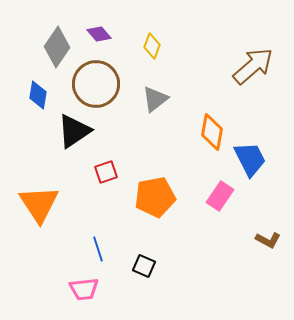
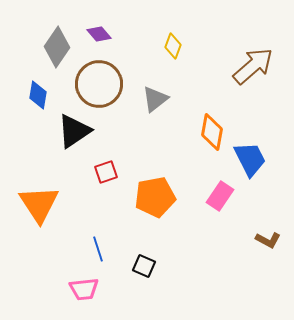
yellow diamond: moved 21 px right
brown circle: moved 3 px right
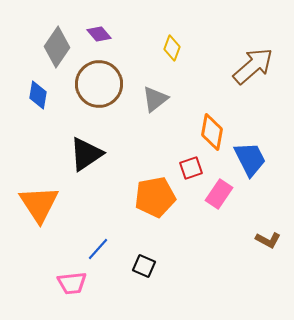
yellow diamond: moved 1 px left, 2 px down
black triangle: moved 12 px right, 23 px down
red square: moved 85 px right, 4 px up
pink rectangle: moved 1 px left, 2 px up
blue line: rotated 60 degrees clockwise
pink trapezoid: moved 12 px left, 6 px up
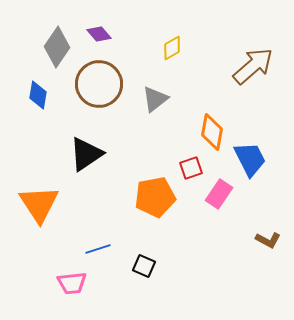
yellow diamond: rotated 40 degrees clockwise
blue line: rotated 30 degrees clockwise
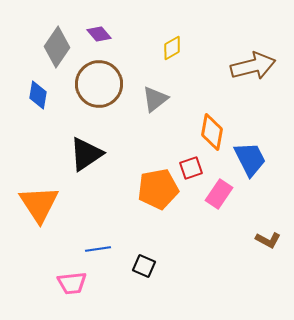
brown arrow: rotated 27 degrees clockwise
orange pentagon: moved 3 px right, 8 px up
blue line: rotated 10 degrees clockwise
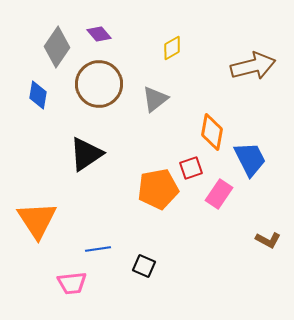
orange triangle: moved 2 px left, 16 px down
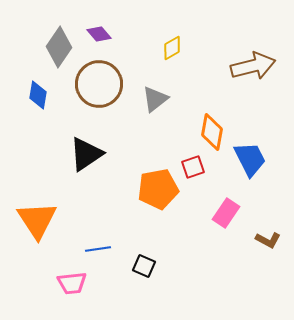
gray diamond: moved 2 px right
red square: moved 2 px right, 1 px up
pink rectangle: moved 7 px right, 19 px down
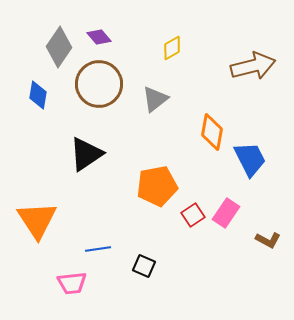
purple diamond: moved 3 px down
red square: moved 48 px down; rotated 15 degrees counterclockwise
orange pentagon: moved 1 px left, 3 px up
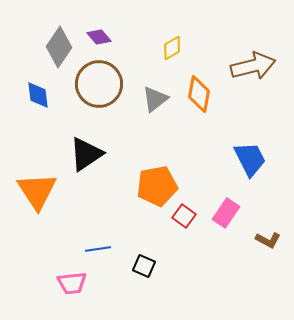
blue diamond: rotated 16 degrees counterclockwise
orange diamond: moved 13 px left, 38 px up
red square: moved 9 px left, 1 px down; rotated 20 degrees counterclockwise
orange triangle: moved 29 px up
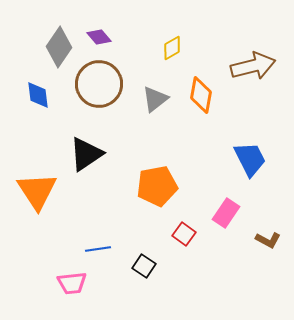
orange diamond: moved 2 px right, 1 px down
red square: moved 18 px down
black square: rotated 10 degrees clockwise
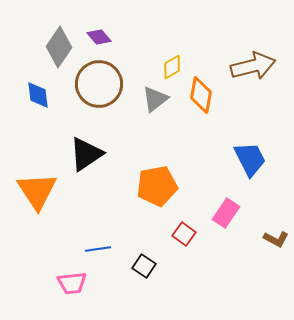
yellow diamond: moved 19 px down
brown L-shape: moved 8 px right, 1 px up
